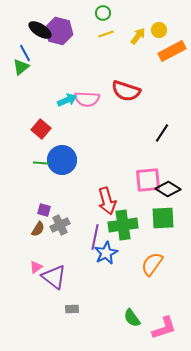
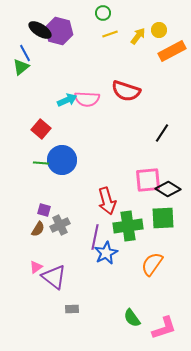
yellow line: moved 4 px right
green cross: moved 5 px right, 1 px down
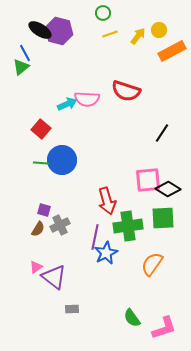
cyan arrow: moved 4 px down
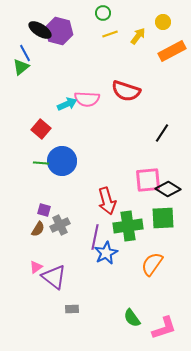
yellow circle: moved 4 px right, 8 px up
blue circle: moved 1 px down
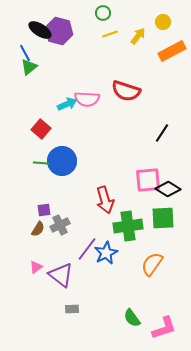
green triangle: moved 8 px right
red arrow: moved 2 px left, 1 px up
purple square: rotated 24 degrees counterclockwise
purple line: moved 8 px left, 12 px down; rotated 25 degrees clockwise
purple triangle: moved 7 px right, 2 px up
